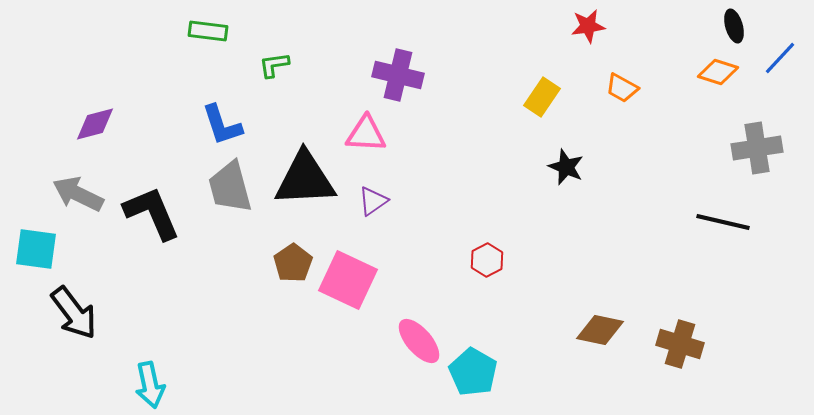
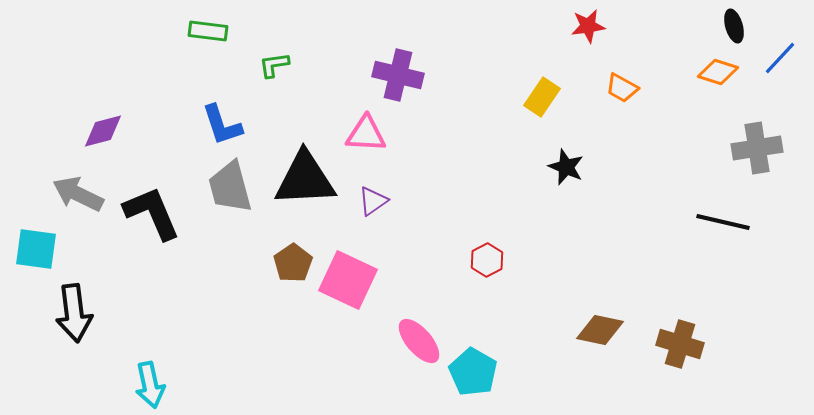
purple diamond: moved 8 px right, 7 px down
black arrow: rotated 30 degrees clockwise
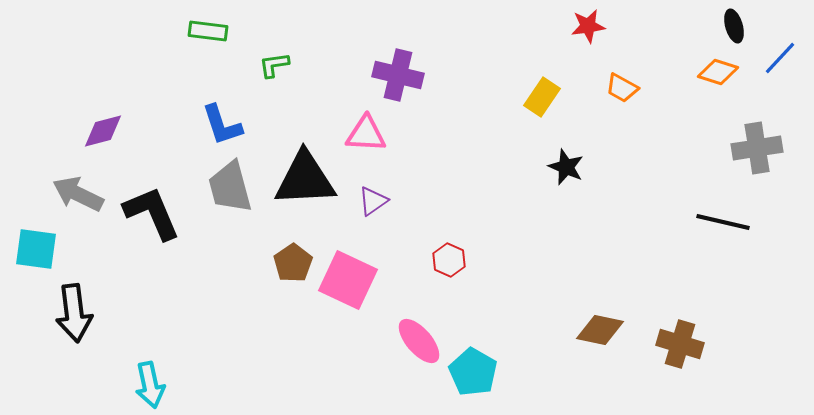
red hexagon: moved 38 px left; rotated 8 degrees counterclockwise
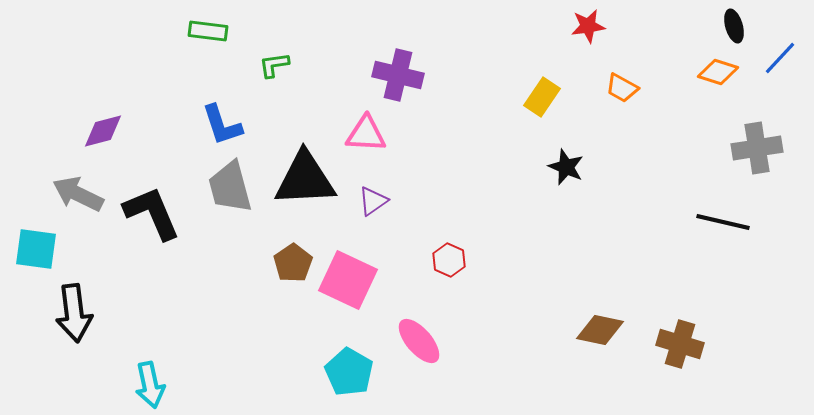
cyan pentagon: moved 124 px left
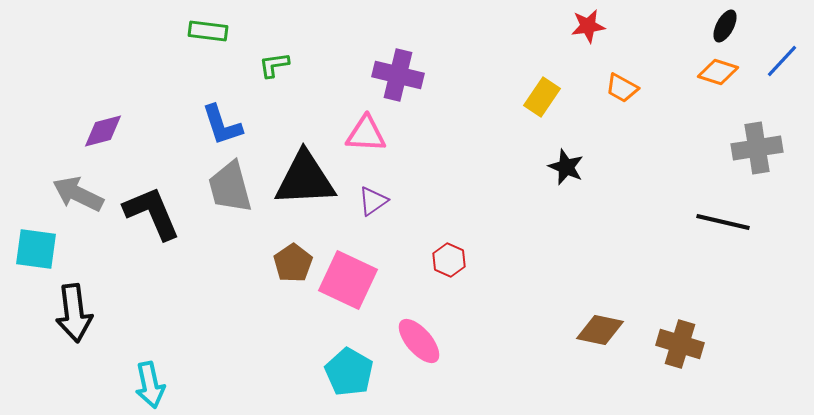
black ellipse: moved 9 px left; rotated 44 degrees clockwise
blue line: moved 2 px right, 3 px down
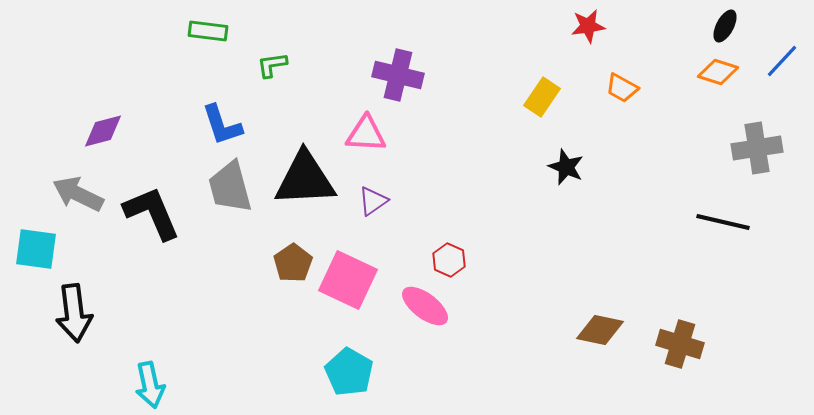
green L-shape: moved 2 px left
pink ellipse: moved 6 px right, 35 px up; rotated 12 degrees counterclockwise
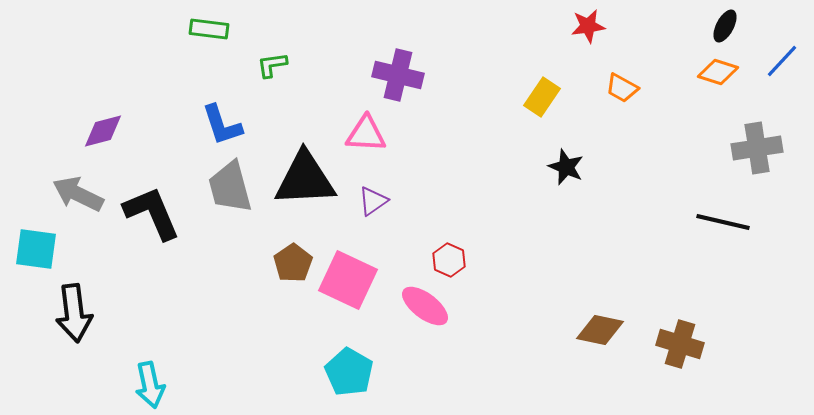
green rectangle: moved 1 px right, 2 px up
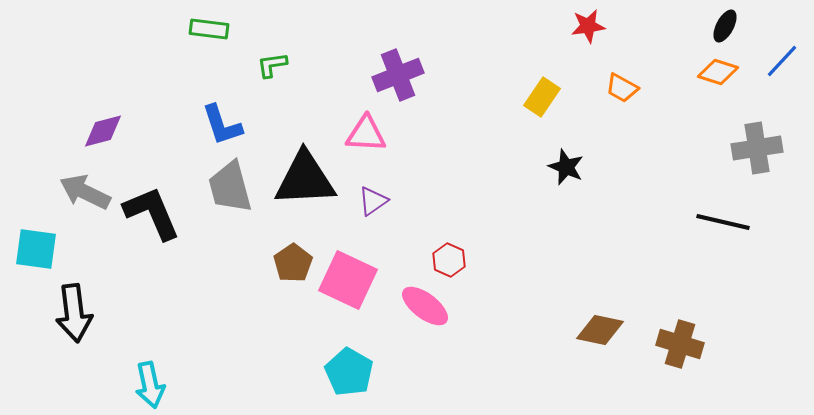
purple cross: rotated 36 degrees counterclockwise
gray arrow: moved 7 px right, 2 px up
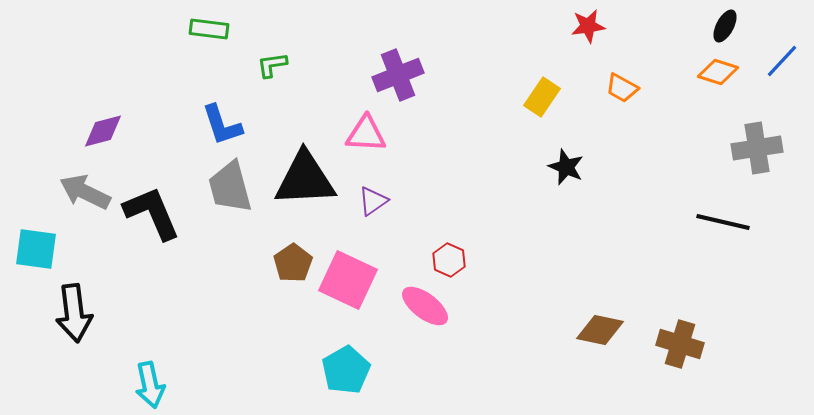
cyan pentagon: moved 3 px left, 2 px up; rotated 12 degrees clockwise
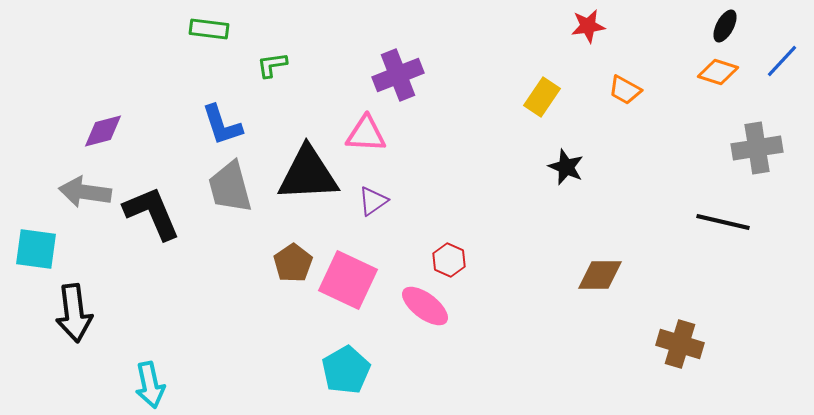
orange trapezoid: moved 3 px right, 2 px down
black triangle: moved 3 px right, 5 px up
gray arrow: rotated 18 degrees counterclockwise
brown diamond: moved 55 px up; rotated 12 degrees counterclockwise
